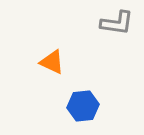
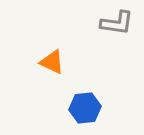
blue hexagon: moved 2 px right, 2 px down
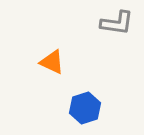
blue hexagon: rotated 12 degrees counterclockwise
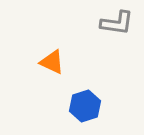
blue hexagon: moved 2 px up
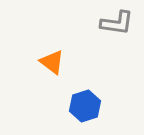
orange triangle: rotated 12 degrees clockwise
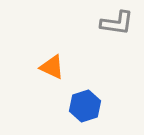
orange triangle: moved 5 px down; rotated 12 degrees counterclockwise
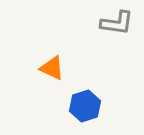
orange triangle: moved 1 px down
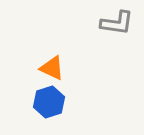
blue hexagon: moved 36 px left, 4 px up
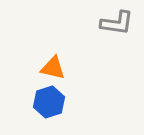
orange triangle: moved 1 px right; rotated 12 degrees counterclockwise
